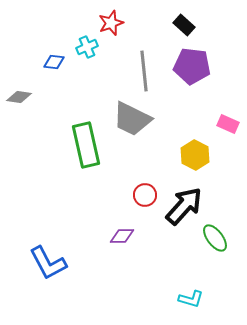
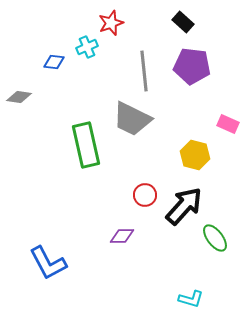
black rectangle: moved 1 px left, 3 px up
yellow hexagon: rotated 12 degrees counterclockwise
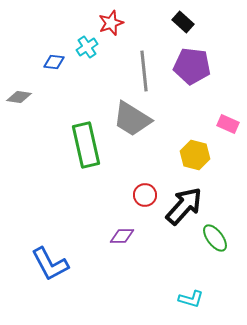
cyan cross: rotated 10 degrees counterclockwise
gray trapezoid: rotated 6 degrees clockwise
blue L-shape: moved 2 px right, 1 px down
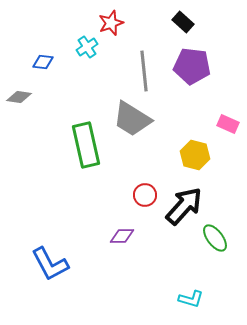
blue diamond: moved 11 px left
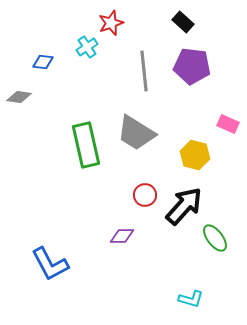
gray trapezoid: moved 4 px right, 14 px down
